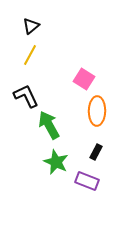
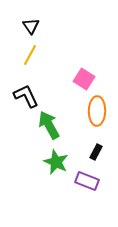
black triangle: rotated 24 degrees counterclockwise
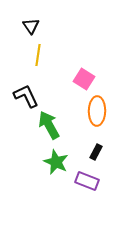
yellow line: moved 8 px right; rotated 20 degrees counterclockwise
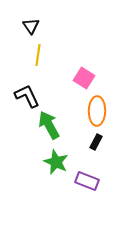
pink square: moved 1 px up
black L-shape: moved 1 px right
black rectangle: moved 10 px up
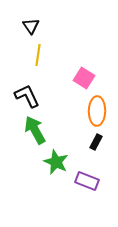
green arrow: moved 14 px left, 5 px down
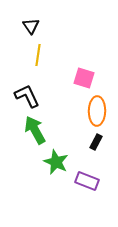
pink square: rotated 15 degrees counterclockwise
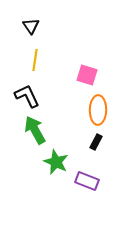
yellow line: moved 3 px left, 5 px down
pink square: moved 3 px right, 3 px up
orange ellipse: moved 1 px right, 1 px up
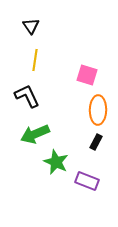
green arrow: moved 4 px down; rotated 84 degrees counterclockwise
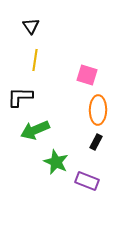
black L-shape: moved 7 px left, 1 px down; rotated 64 degrees counterclockwise
green arrow: moved 4 px up
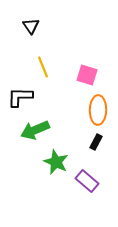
yellow line: moved 8 px right, 7 px down; rotated 30 degrees counterclockwise
purple rectangle: rotated 20 degrees clockwise
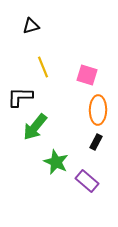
black triangle: rotated 48 degrees clockwise
green arrow: moved 3 px up; rotated 28 degrees counterclockwise
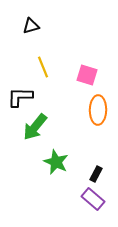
black rectangle: moved 32 px down
purple rectangle: moved 6 px right, 18 px down
